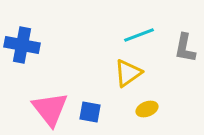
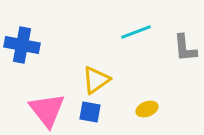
cyan line: moved 3 px left, 3 px up
gray L-shape: rotated 16 degrees counterclockwise
yellow triangle: moved 32 px left, 7 px down
pink triangle: moved 3 px left, 1 px down
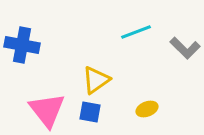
gray L-shape: rotated 40 degrees counterclockwise
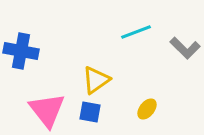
blue cross: moved 1 px left, 6 px down
yellow ellipse: rotated 30 degrees counterclockwise
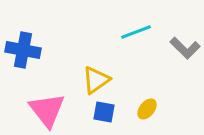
blue cross: moved 2 px right, 1 px up
blue square: moved 14 px right
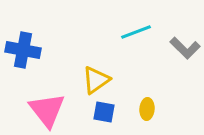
yellow ellipse: rotated 35 degrees counterclockwise
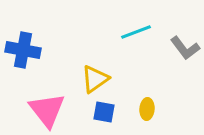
gray L-shape: rotated 8 degrees clockwise
yellow triangle: moved 1 px left, 1 px up
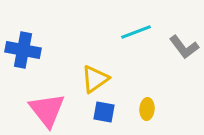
gray L-shape: moved 1 px left, 1 px up
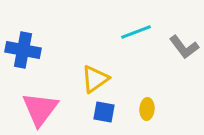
pink triangle: moved 7 px left, 1 px up; rotated 15 degrees clockwise
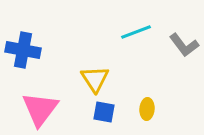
gray L-shape: moved 2 px up
yellow triangle: rotated 28 degrees counterclockwise
